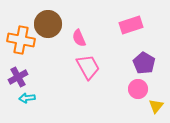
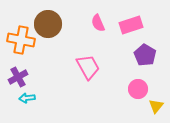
pink semicircle: moved 19 px right, 15 px up
purple pentagon: moved 1 px right, 8 px up
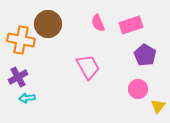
yellow triangle: moved 2 px right
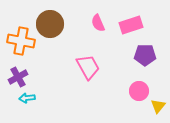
brown circle: moved 2 px right
orange cross: moved 1 px down
purple pentagon: rotated 30 degrees counterclockwise
pink circle: moved 1 px right, 2 px down
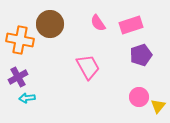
pink semicircle: rotated 12 degrees counterclockwise
orange cross: moved 1 px left, 1 px up
purple pentagon: moved 4 px left; rotated 20 degrees counterclockwise
pink circle: moved 6 px down
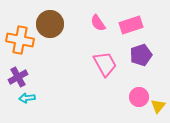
pink trapezoid: moved 17 px right, 3 px up
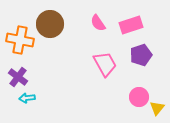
purple cross: rotated 24 degrees counterclockwise
yellow triangle: moved 1 px left, 2 px down
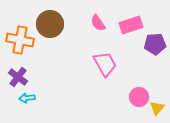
purple pentagon: moved 14 px right, 11 px up; rotated 15 degrees clockwise
